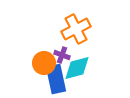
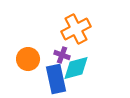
orange circle: moved 16 px left, 4 px up
cyan diamond: moved 1 px left
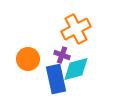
cyan diamond: moved 1 px down
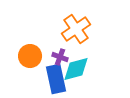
orange cross: rotated 8 degrees counterclockwise
purple cross: moved 2 px left, 2 px down
orange circle: moved 2 px right, 3 px up
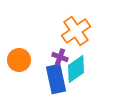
orange cross: moved 2 px down
orange circle: moved 11 px left, 4 px down
cyan diamond: rotated 20 degrees counterclockwise
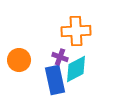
orange cross: rotated 32 degrees clockwise
cyan diamond: rotated 8 degrees clockwise
blue rectangle: moved 1 px left, 1 px down
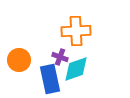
cyan diamond: rotated 8 degrees clockwise
blue rectangle: moved 5 px left, 1 px up
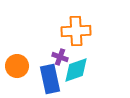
orange circle: moved 2 px left, 6 px down
cyan diamond: moved 1 px down
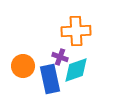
orange circle: moved 6 px right
